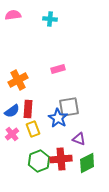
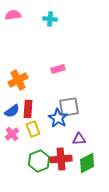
purple triangle: rotated 24 degrees counterclockwise
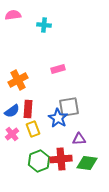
cyan cross: moved 6 px left, 6 px down
green diamond: rotated 35 degrees clockwise
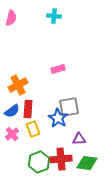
pink semicircle: moved 2 px left, 3 px down; rotated 112 degrees clockwise
cyan cross: moved 10 px right, 9 px up
orange cross: moved 5 px down
green hexagon: moved 1 px down
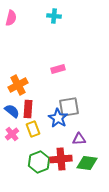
blue semicircle: rotated 105 degrees counterclockwise
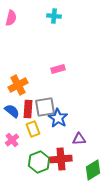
gray square: moved 24 px left
pink cross: moved 6 px down
green diamond: moved 6 px right, 7 px down; rotated 40 degrees counterclockwise
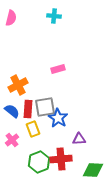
green diamond: rotated 35 degrees clockwise
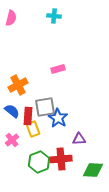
red rectangle: moved 7 px down
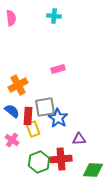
pink semicircle: rotated 21 degrees counterclockwise
pink cross: rotated 16 degrees counterclockwise
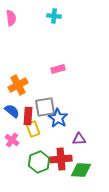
green diamond: moved 12 px left
